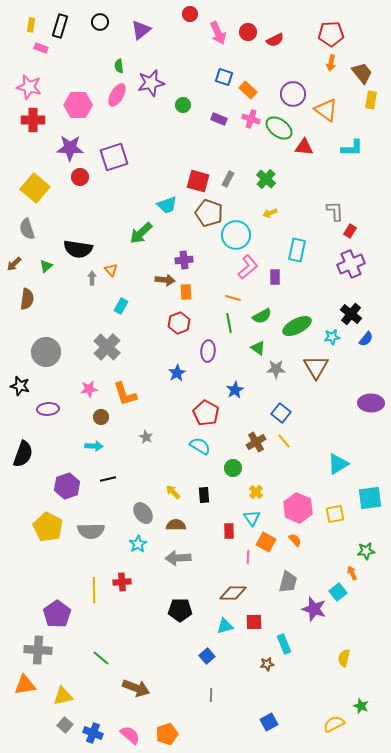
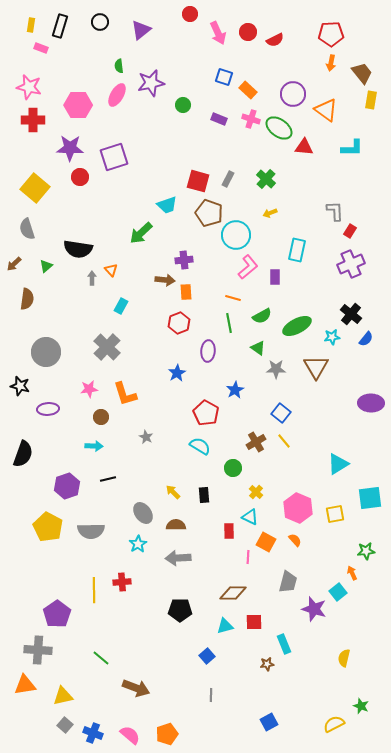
cyan triangle at (252, 518): moved 2 px left, 1 px up; rotated 30 degrees counterclockwise
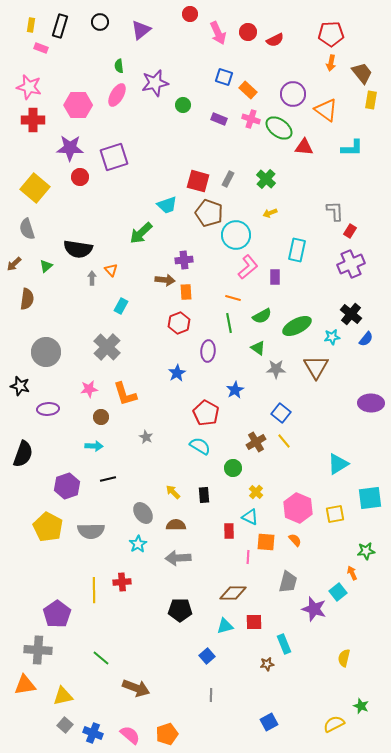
purple star at (151, 83): moved 4 px right
orange square at (266, 542): rotated 24 degrees counterclockwise
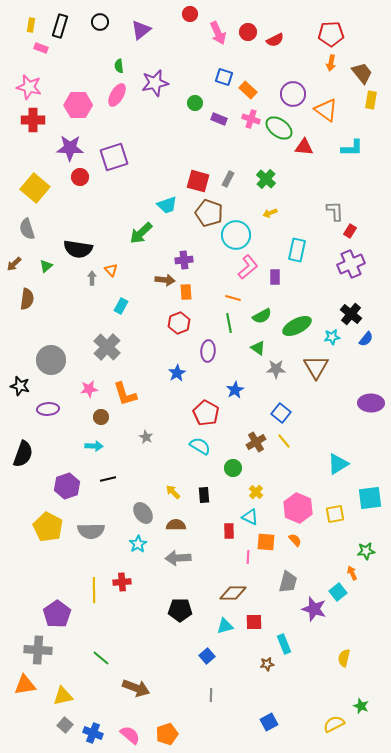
green circle at (183, 105): moved 12 px right, 2 px up
gray circle at (46, 352): moved 5 px right, 8 px down
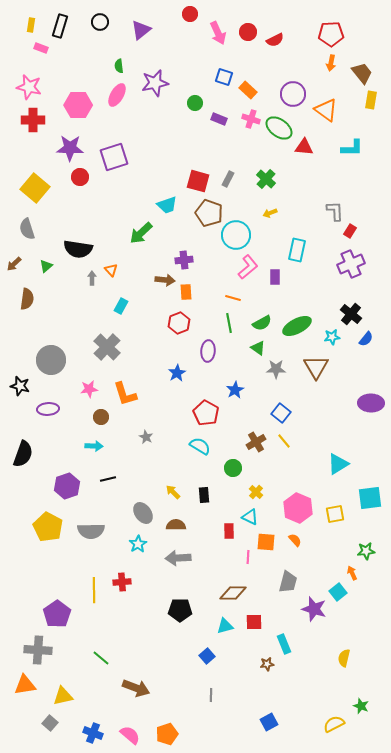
green semicircle at (262, 316): moved 7 px down
gray square at (65, 725): moved 15 px left, 2 px up
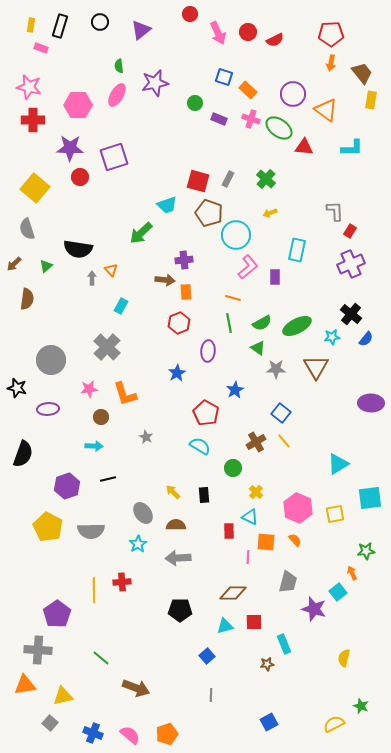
black star at (20, 386): moved 3 px left, 2 px down
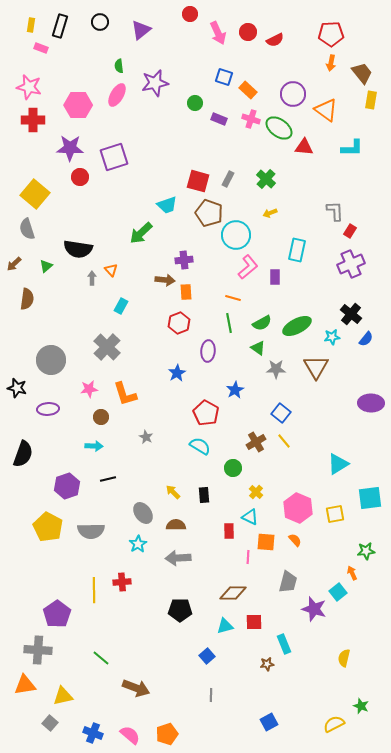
yellow square at (35, 188): moved 6 px down
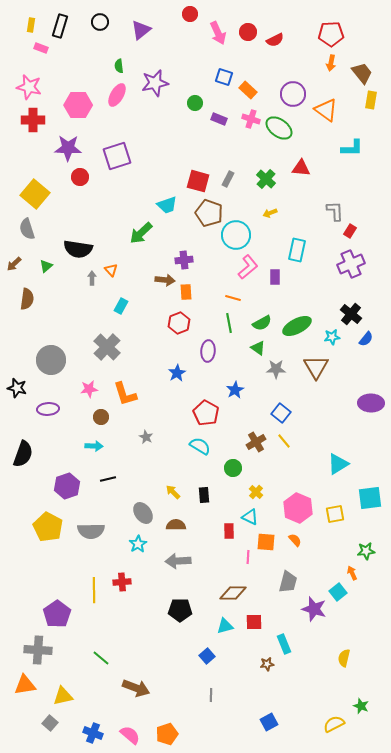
red triangle at (304, 147): moved 3 px left, 21 px down
purple star at (70, 148): moved 2 px left
purple square at (114, 157): moved 3 px right, 1 px up
gray arrow at (178, 558): moved 3 px down
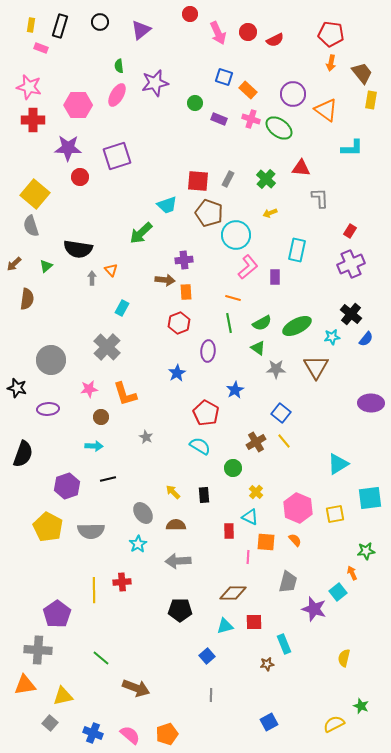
red pentagon at (331, 34): rotated 10 degrees clockwise
red square at (198, 181): rotated 10 degrees counterclockwise
gray L-shape at (335, 211): moved 15 px left, 13 px up
gray semicircle at (27, 229): moved 4 px right, 3 px up
cyan rectangle at (121, 306): moved 1 px right, 2 px down
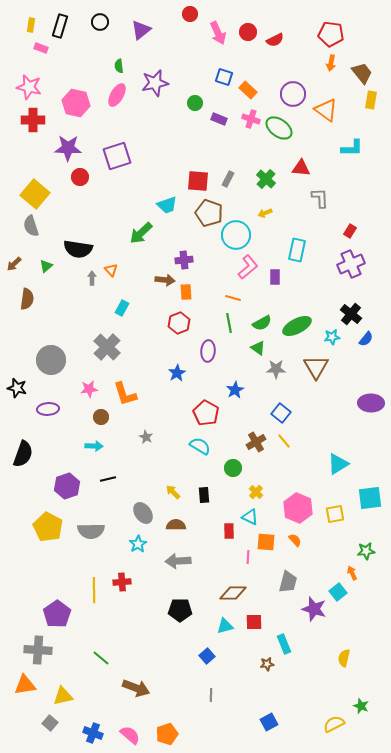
pink hexagon at (78, 105): moved 2 px left, 2 px up; rotated 12 degrees clockwise
yellow arrow at (270, 213): moved 5 px left
